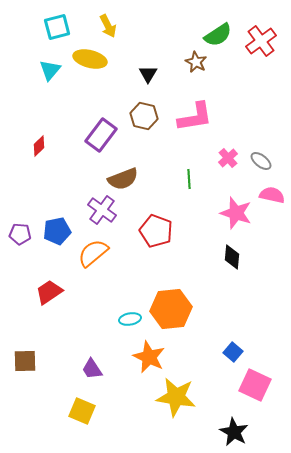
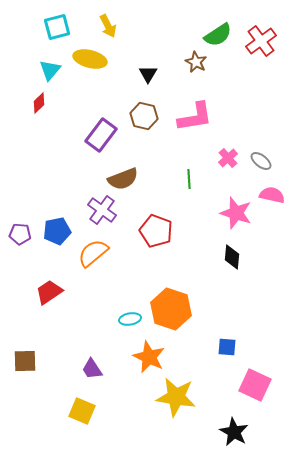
red diamond: moved 43 px up
orange hexagon: rotated 24 degrees clockwise
blue square: moved 6 px left, 5 px up; rotated 36 degrees counterclockwise
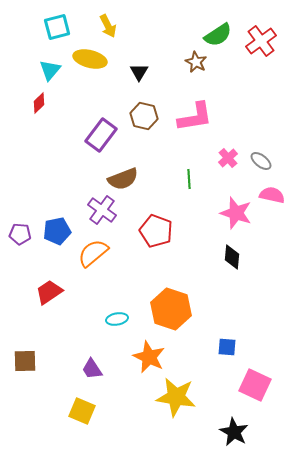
black triangle: moved 9 px left, 2 px up
cyan ellipse: moved 13 px left
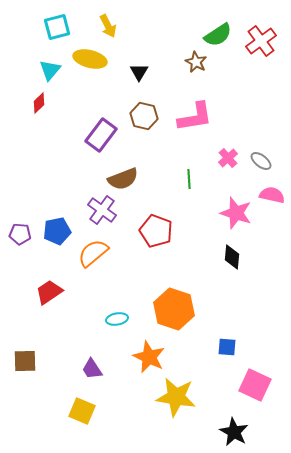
orange hexagon: moved 3 px right
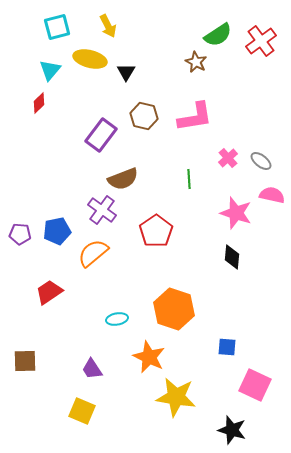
black triangle: moved 13 px left
red pentagon: rotated 16 degrees clockwise
black star: moved 2 px left, 2 px up; rotated 12 degrees counterclockwise
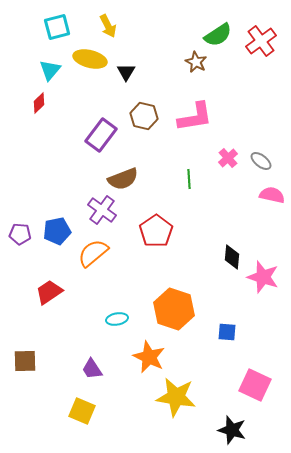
pink star: moved 27 px right, 64 px down
blue square: moved 15 px up
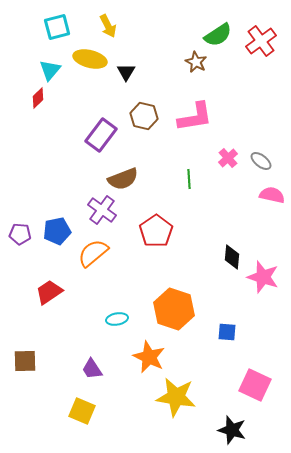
red diamond: moved 1 px left, 5 px up
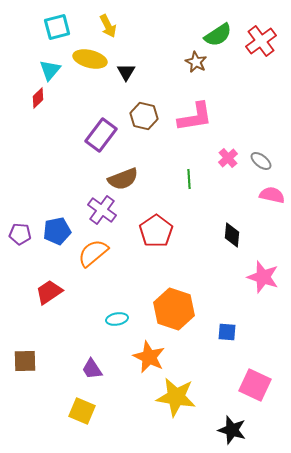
black diamond: moved 22 px up
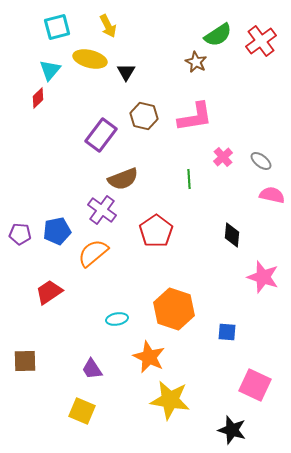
pink cross: moved 5 px left, 1 px up
yellow star: moved 6 px left, 3 px down
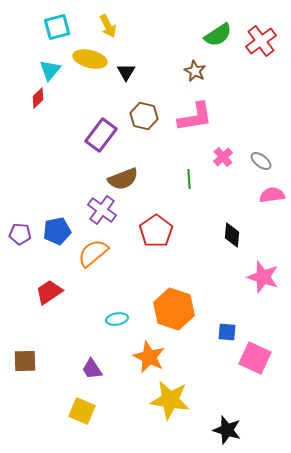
brown star: moved 1 px left, 9 px down
pink semicircle: rotated 20 degrees counterclockwise
pink square: moved 27 px up
black star: moved 5 px left
